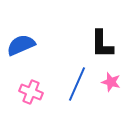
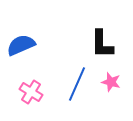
pink cross: rotated 10 degrees clockwise
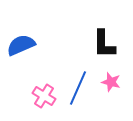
black L-shape: moved 2 px right
blue line: moved 1 px right, 4 px down
pink cross: moved 13 px right, 4 px down
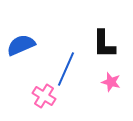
blue line: moved 12 px left, 19 px up
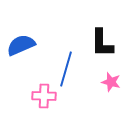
black L-shape: moved 2 px left, 1 px up
blue line: rotated 8 degrees counterclockwise
pink cross: rotated 30 degrees counterclockwise
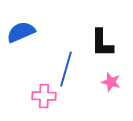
blue semicircle: moved 13 px up
